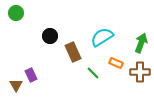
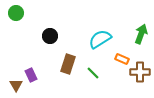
cyan semicircle: moved 2 px left, 2 px down
green arrow: moved 9 px up
brown rectangle: moved 5 px left, 12 px down; rotated 42 degrees clockwise
orange rectangle: moved 6 px right, 4 px up
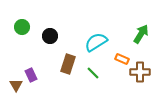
green circle: moved 6 px right, 14 px down
green arrow: rotated 12 degrees clockwise
cyan semicircle: moved 4 px left, 3 px down
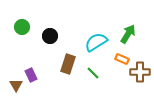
green arrow: moved 13 px left
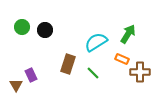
black circle: moved 5 px left, 6 px up
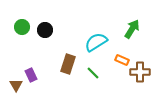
green arrow: moved 4 px right, 5 px up
orange rectangle: moved 1 px down
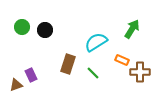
brown triangle: rotated 40 degrees clockwise
